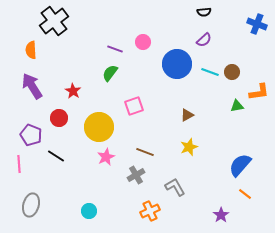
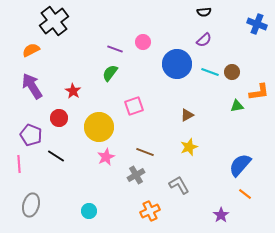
orange semicircle: rotated 66 degrees clockwise
gray L-shape: moved 4 px right, 2 px up
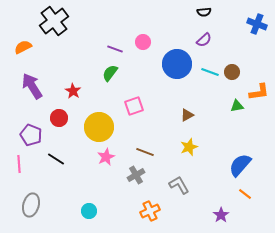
orange semicircle: moved 8 px left, 3 px up
black line: moved 3 px down
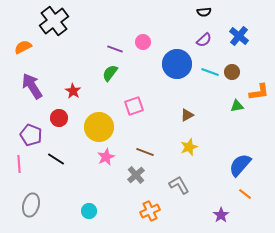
blue cross: moved 18 px left, 12 px down; rotated 18 degrees clockwise
gray cross: rotated 12 degrees counterclockwise
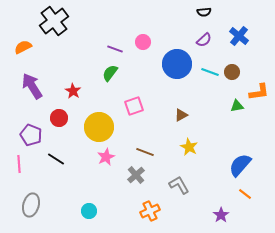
brown triangle: moved 6 px left
yellow star: rotated 24 degrees counterclockwise
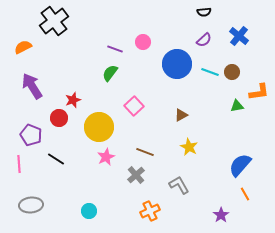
red star: moved 9 px down; rotated 21 degrees clockwise
pink square: rotated 24 degrees counterclockwise
orange line: rotated 24 degrees clockwise
gray ellipse: rotated 70 degrees clockwise
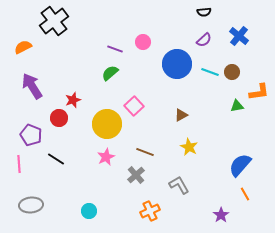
green semicircle: rotated 12 degrees clockwise
yellow circle: moved 8 px right, 3 px up
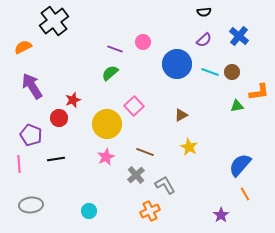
black line: rotated 42 degrees counterclockwise
gray L-shape: moved 14 px left
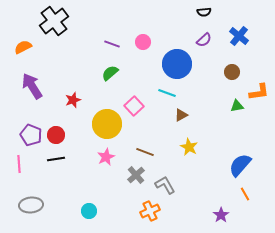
purple line: moved 3 px left, 5 px up
cyan line: moved 43 px left, 21 px down
red circle: moved 3 px left, 17 px down
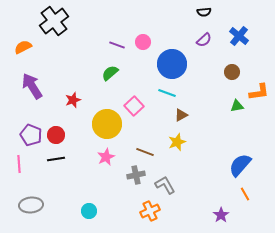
purple line: moved 5 px right, 1 px down
blue circle: moved 5 px left
yellow star: moved 12 px left, 5 px up; rotated 24 degrees clockwise
gray cross: rotated 30 degrees clockwise
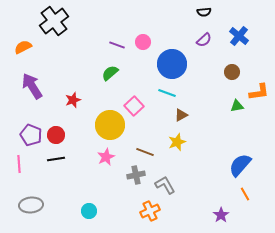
yellow circle: moved 3 px right, 1 px down
